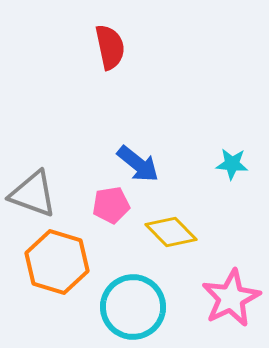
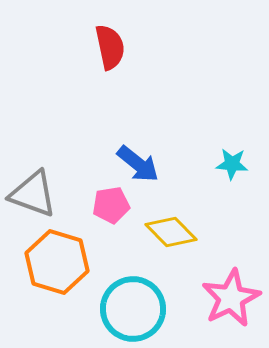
cyan circle: moved 2 px down
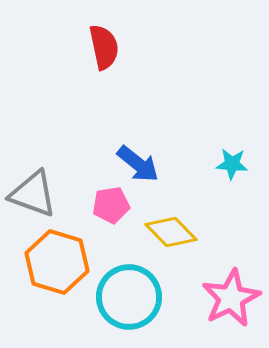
red semicircle: moved 6 px left
cyan circle: moved 4 px left, 12 px up
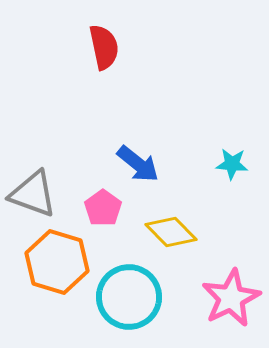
pink pentagon: moved 8 px left, 3 px down; rotated 27 degrees counterclockwise
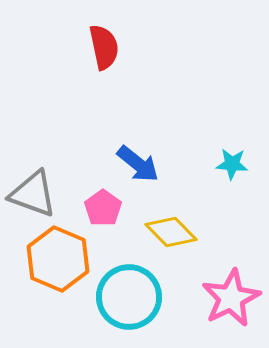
orange hexagon: moved 1 px right, 3 px up; rotated 6 degrees clockwise
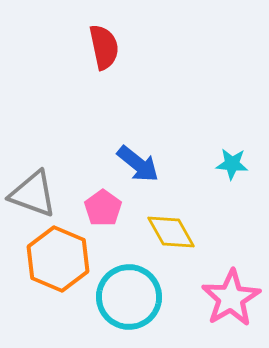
yellow diamond: rotated 15 degrees clockwise
pink star: rotated 4 degrees counterclockwise
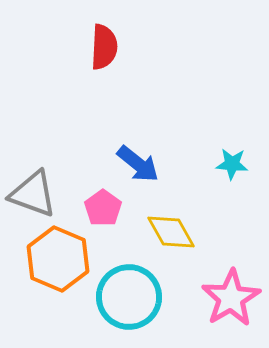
red semicircle: rotated 15 degrees clockwise
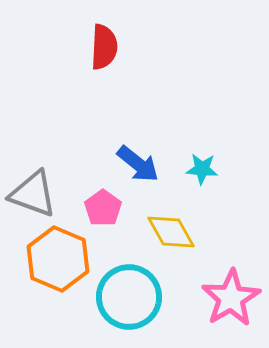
cyan star: moved 30 px left, 5 px down
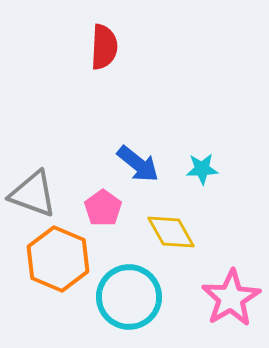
cyan star: rotated 8 degrees counterclockwise
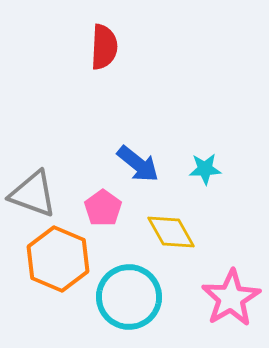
cyan star: moved 3 px right
